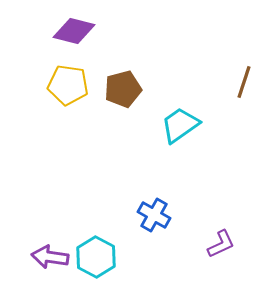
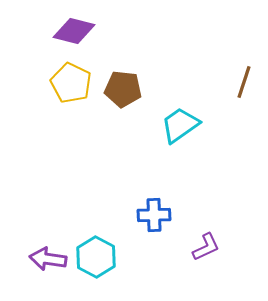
yellow pentagon: moved 3 px right, 2 px up; rotated 18 degrees clockwise
brown pentagon: rotated 21 degrees clockwise
blue cross: rotated 32 degrees counterclockwise
purple L-shape: moved 15 px left, 3 px down
purple arrow: moved 2 px left, 2 px down
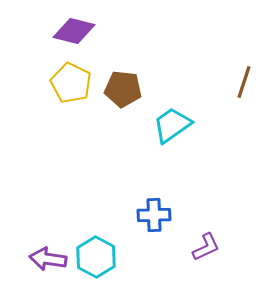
cyan trapezoid: moved 8 px left
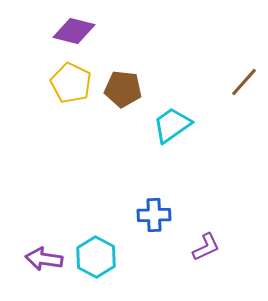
brown line: rotated 24 degrees clockwise
purple arrow: moved 4 px left
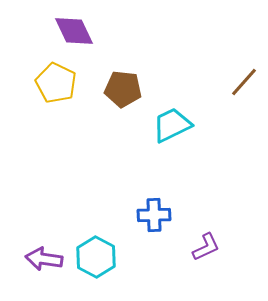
purple diamond: rotated 51 degrees clockwise
yellow pentagon: moved 15 px left
cyan trapezoid: rotated 9 degrees clockwise
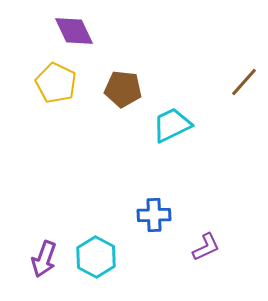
purple arrow: rotated 78 degrees counterclockwise
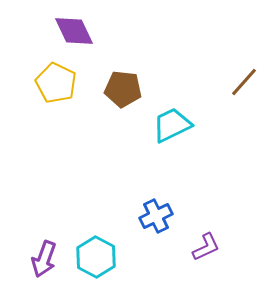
blue cross: moved 2 px right, 1 px down; rotated 24 degrees counterclockwise
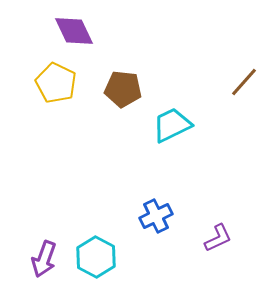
purple L-shape: moved 12 px right, 9 px up
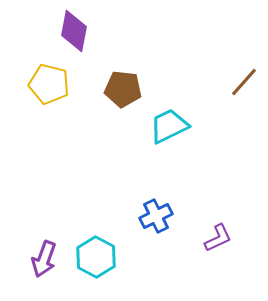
purple diamond: rotated 36 degrees clockwise
yellow pentagon: moved 7 px left, 1 px down; rotated 12 degrees counterclockwise
cyan trapezoid: moved 3 px left, 1 px down
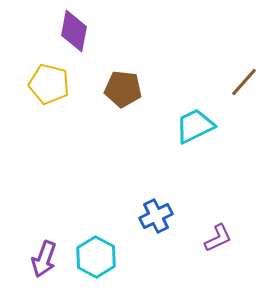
cyan trapezoid: moved 26 px right
